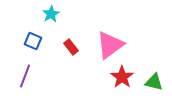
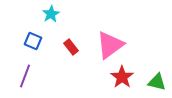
green triangle: moved 3 px right
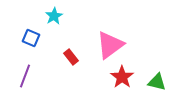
cyan star: moved 3 px right, 2 px down
blue square: moved 2 px left, 3 px up
red rectangle: moved 10 px down
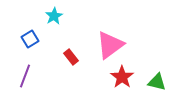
blue square: moved 1 px left, 1 px down; rotated 36 degrees clockwise
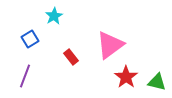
red star: moved 4 px right
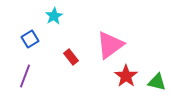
red star: moved 1 px up
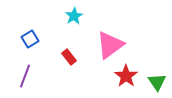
cyan star: moved 20 px right
red rectangle: moved 2 px left
green triangle: rotated 42 degrees clockwise
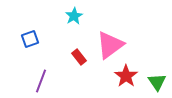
blue square: rotated 12 degrees clockwise
red rectangle: moved 10 px right
purple line: moved 16 px right, 5 px down
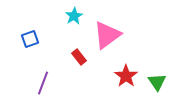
pink triangle: moved 3 px left, 10 px up
purple line: moved 2 px right, 2 px down
